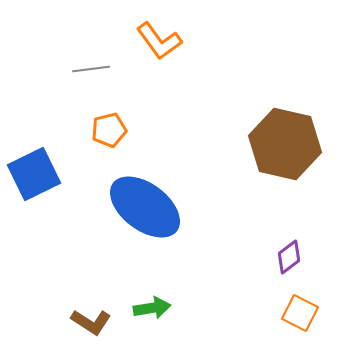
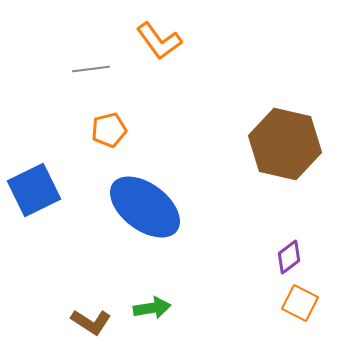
blue square: moved 16 px down
orange square: moved 10 px up
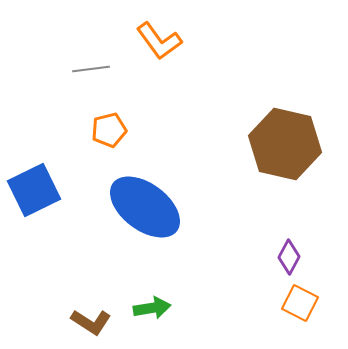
purple diamond: rotated 24 degrees counterclockwise
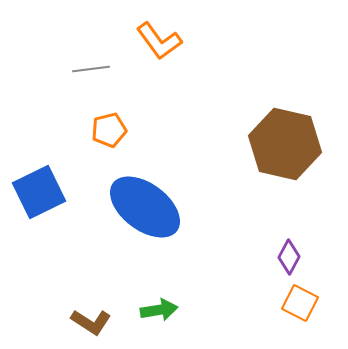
blue square: moved 5 px right, 2 px down
green arrow: moved 7 px right, 2 px down
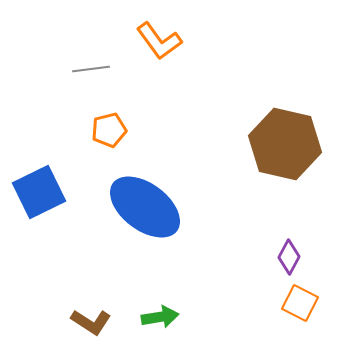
green arrow: moved 1 px right, 7 px down
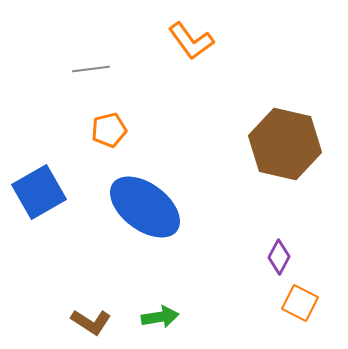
orange L-shape: moved 32 px right
blue square: rotated 4 degrees counterclockwise
purple diamond: moved 10 px left
